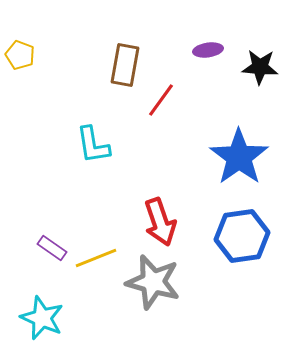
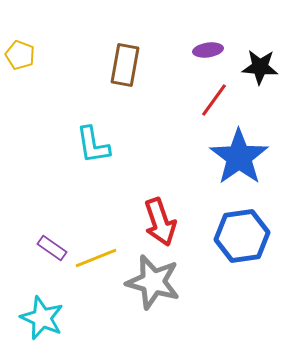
red line: moved 53 px right
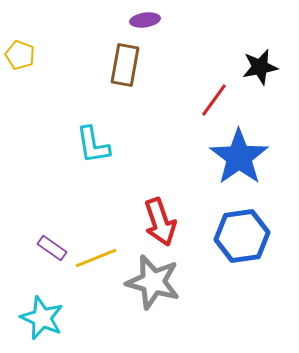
purple ellipse: moved 63 px left, 30 px up
black star: rotated 15 degrees counterclockwise
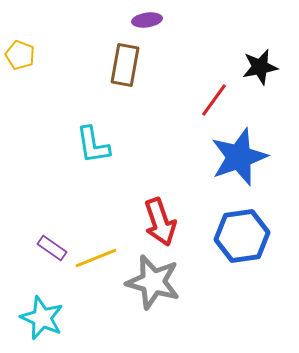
purple ellipse: moved 2 px right
blue star: rotated 16 degrees clockwise
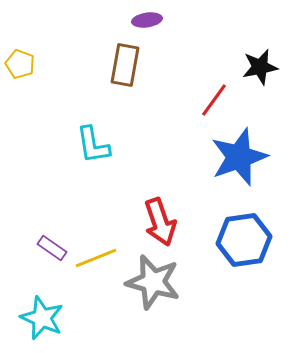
yellow pentagon: moved 9 px down
blue hexagon: moved 2 px right, 4 px down
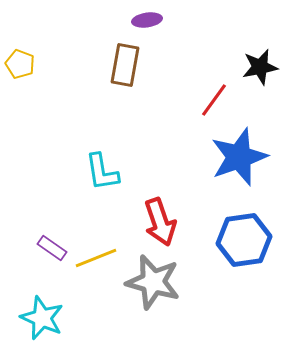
cyan L-shape: moved 9 px right, 27 px down
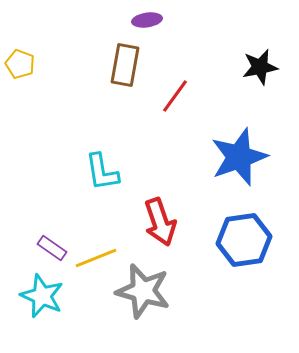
red line: moved 39 px left, 4 px up
gray star: moved 10 px left, 9 px down
cyan star: moved 22 px up
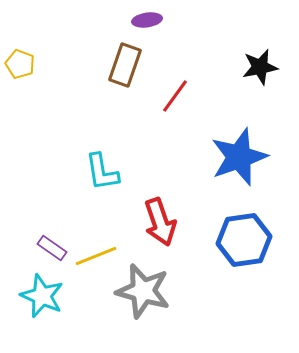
brown rectangle: rotated 9 degrees clockwise
yellow line: moved 2 px up
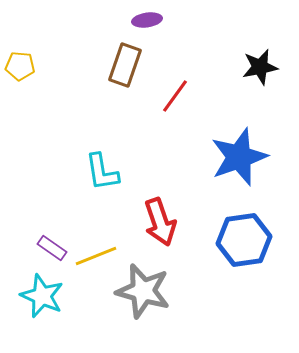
yellow pentagon: moved 2 px down; rotated 16 degrees counterclockwise
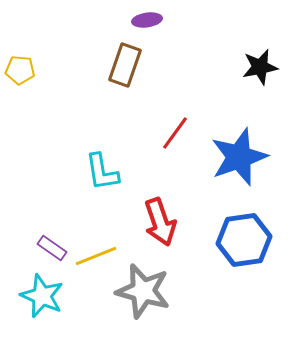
yellow pentagon: moved 4 px down
red line: moved 37 px down
